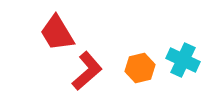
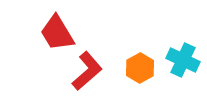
orange hexagon: rotated 16 degrees counterclockwise
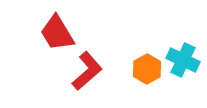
orange hexagon: moved 7 px right, 1 px down
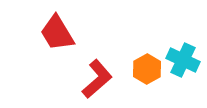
red L-shape: moved 10 px right, 8 px down
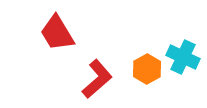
cyan cross: moved 3 px up
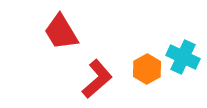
red trapezoid: moved 4 px right, 1 px up
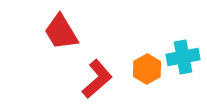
cyan cross: rotated 36 degrees counterclockwise
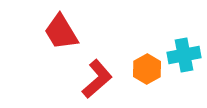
cyan cross: moved 1 px right, 2 px up
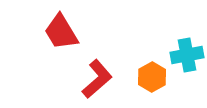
cyan cross: moved 3 px right
orange hexagon: moved 5 px right, 8 px down
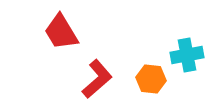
orange hexagon: moved 1 px left, 2 px down; rotated 24 degrees counterclockwise
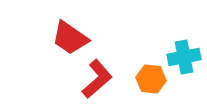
red trapezoid: moved 9 px right, 6 px down; rotated 24 degrees counterclockwise
cyan cross: moved 3 px left, 2 px down
